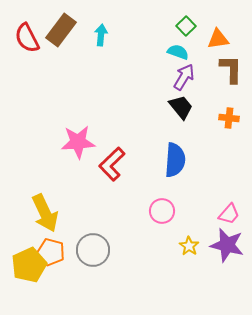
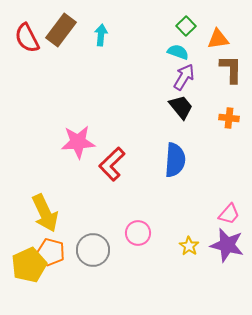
pink circle: moved 24 px left, 22 px down
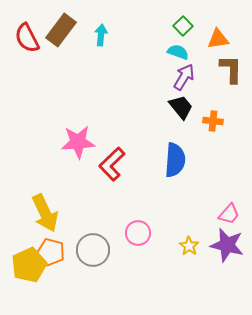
green square: moved 3 px left
orange cross: moved 16 px left, 3 px down
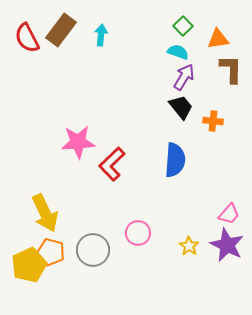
purple star: rotated 12 degrees clockwise
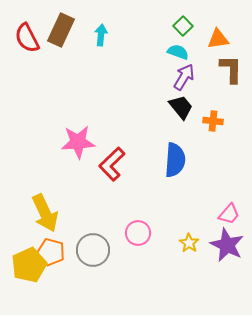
brown rectangle: rotated 12 degrees counterclockwise
yellow star: moved 3 px up
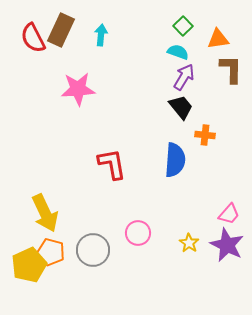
red semicircle: moved 6 px right
orange cross: moved 8 px left, 14 px down
pink star: moved 53 px up
red L-shape: rotated 124 degrees clockwise
